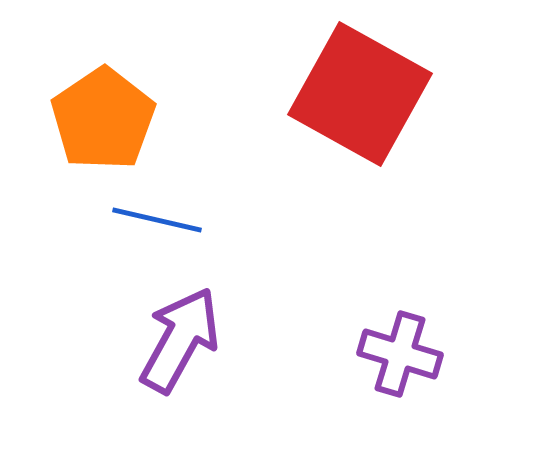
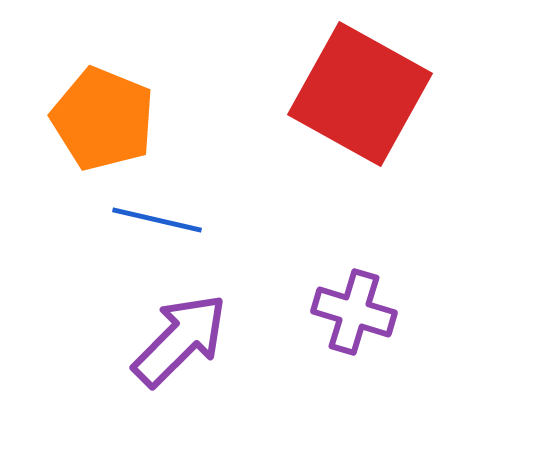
orange pentagon: rotated 16 degrees counterclockwise
purple arrow: rotated 16 degrees clockwise
purple cross: moved 46 px left, 42 px up
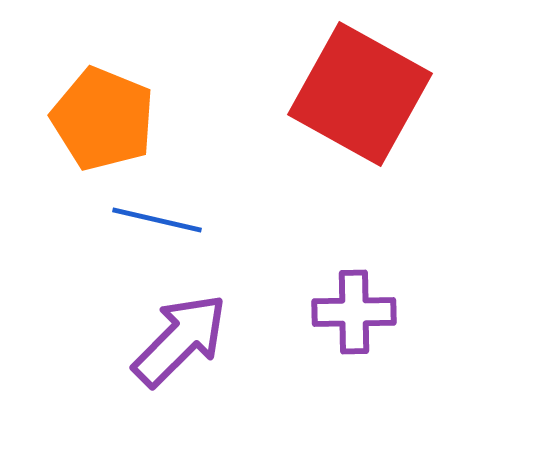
purple cross: rotated 18 degrees counterclockwise
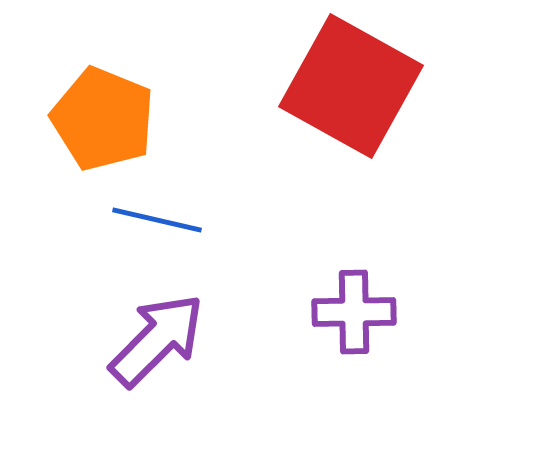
red square: moved 9 px left, 8 px up
purple arrow: moved 23 px left
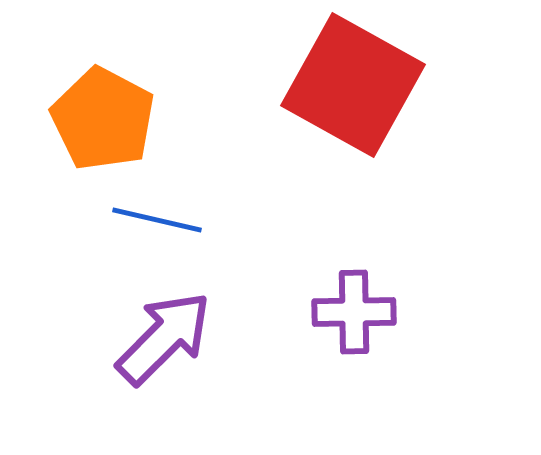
red square: moved 2 px right, 1 px up
orange pentagon: rotated 6 degrees clockwise
purple arrow: moved 7 px right, 2 px up
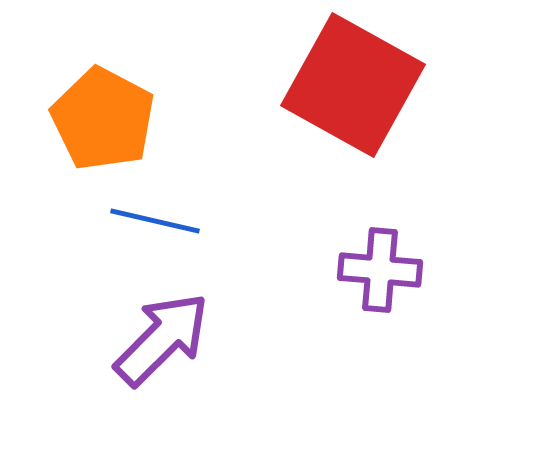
blue line: moved 2 px left, 1 px down
purple cross: moved 26 px right, 42 px up; rotated 6 degrees clockwise
purple arrow: moved 2 px left, 1 px down
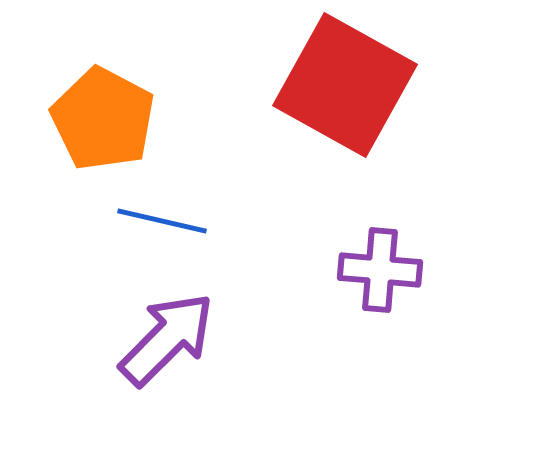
red square: moved 8 px left
blue line: moved 7 px right
purple arrow: moved 5 px right
